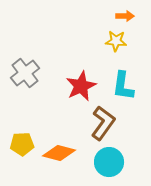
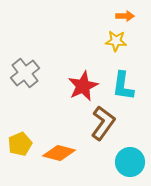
red star: moved 2 px right
yellow pentagon: moved 2 px left; rotated 20 degrees counterclockwise
cyan circle: moved 21 px right
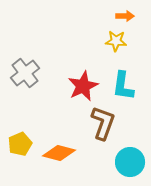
brown L-shape: rotated 16 degrees counterclockwise
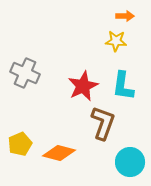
gray cross: rotated 28 degrees counterclockwise
